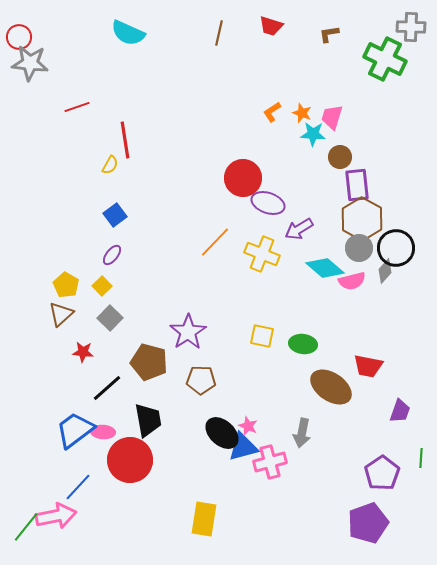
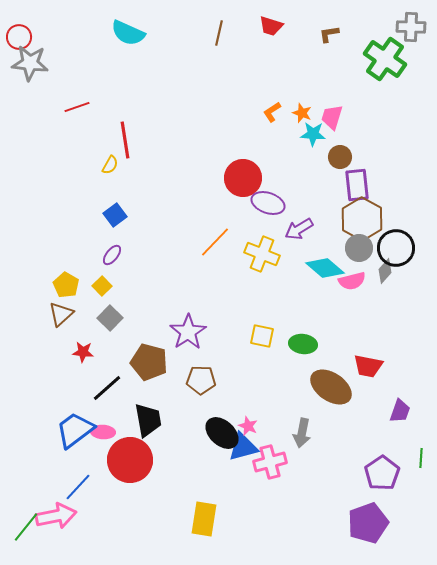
green cross at (385, 59): rotated 9 degrees clockwise
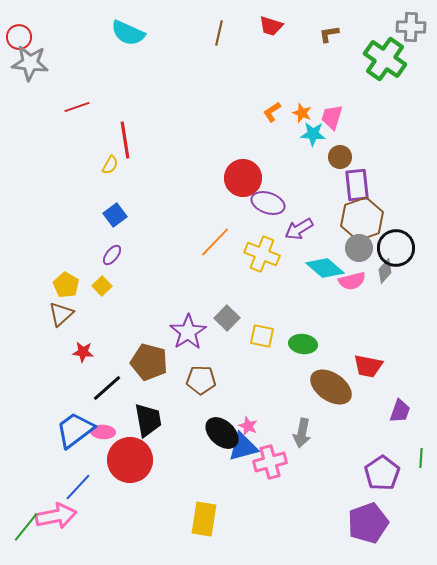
brown hexagon at (362, 219): rotated 12 degrees clockwise
gray square at (110, 318): moved 117 px right
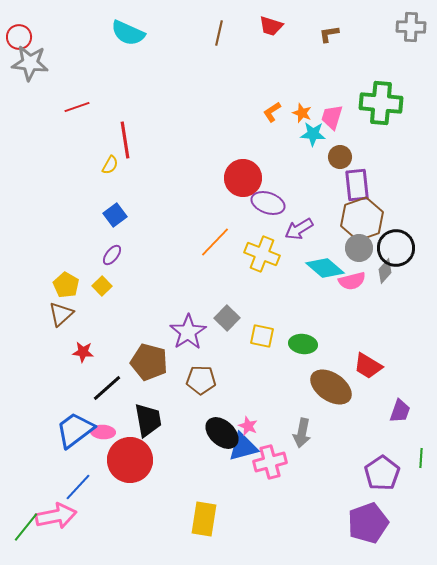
green cross at (385, 59): moved 4 px left, 44 px down; rotated 30 degrees counterclockwise
red trapezoid at (368, 366): rotated 20 degrees clockwise
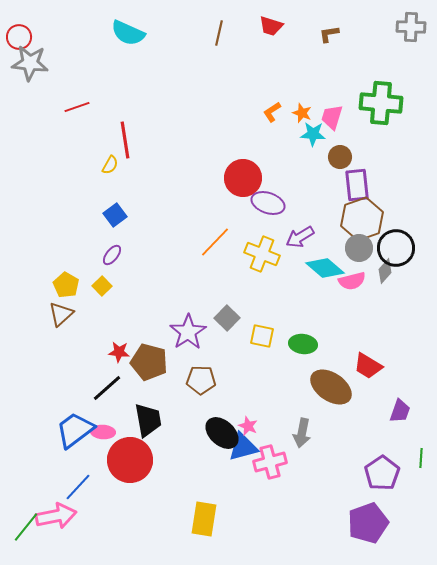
purple arrow at (299, 229): moved 1 px right, 8 px down
red star at (83, 352): moved 36 px right
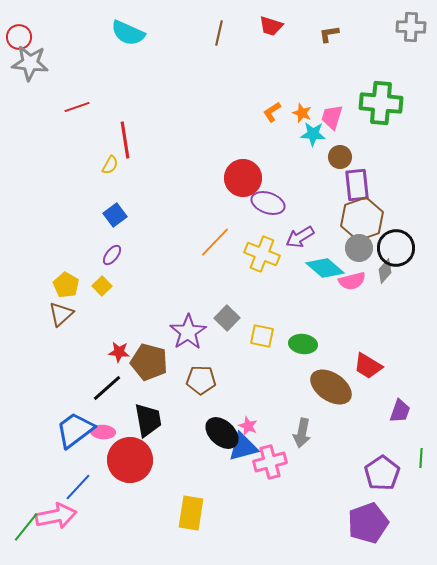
yellow rectangle at (204, 519): moved 13 px left, 6 px up
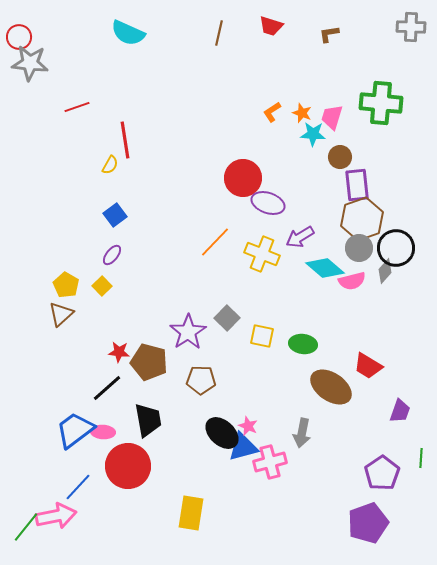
red circle at (130, 460): moved 2 px left, 6 px down
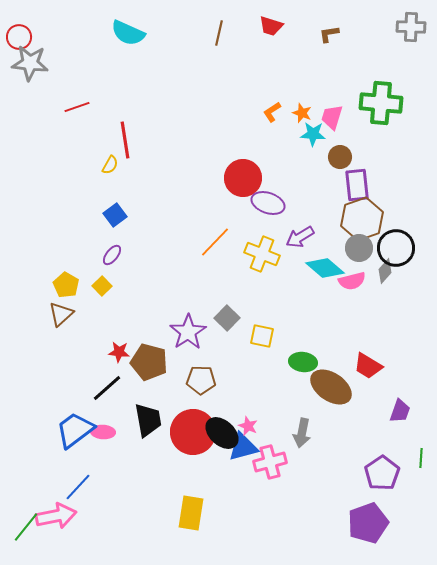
green ellipse at (303, 344): moved 18 px down
red circle at (128, 466): moved 65 px right, 34 px up
